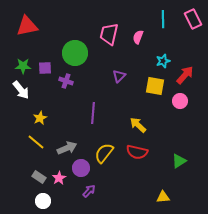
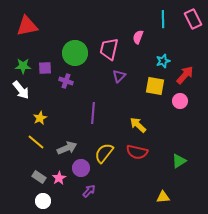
pink trapezoid: moved 15 px down
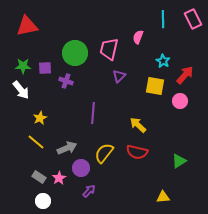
cyan star: rotated 24 degrees counterclockwise
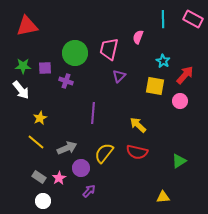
pink rectangle: rotated 36 degrees counterclockwise
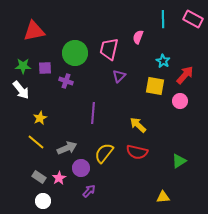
red triangle: moved 7 px right, 5 px down
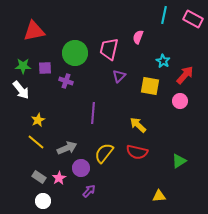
cyan line: moved 1 px right, 4 px up; rotated 12 degrees clockwise
yellow square: moved 5 px left
yellow star: moved 2 px left, 2 px down
yellow triangle: moved 4 px left, 1 px up
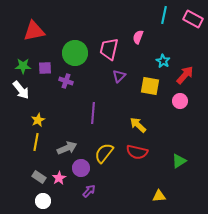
yellow line: rotated 60 degrees clockwise
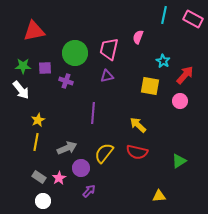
purple triangle: moved 12 px left; rotated 32 degrees clockwise
